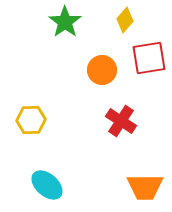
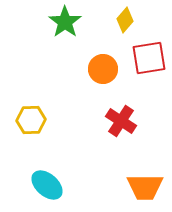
orange circle: moved 1 px right, 1 px up
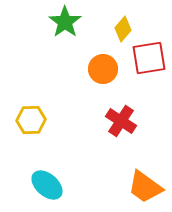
yellow diamond: moved 2 px left, 9 px down
orange trapezoid: rotated 36 degrees clockwise
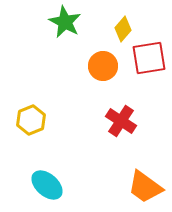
green star: rotated 8 degrees counterclockwise
orange circle: moved 3 px up
yellow hexagon: rotated 20 degrees counterclockwise
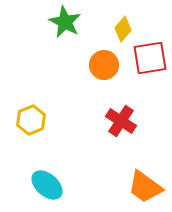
red square: moved 1 px right
orange circle: moved 1 px right, 1 px up
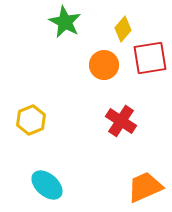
orange trapezoid: rotated 120 degrees clockwise
